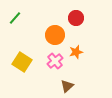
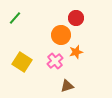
orange circle: moved 6 px right
brown triangle: rotated 24 degrees clockwise
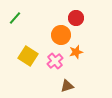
yellow square: moved 6 px right, 6 px up
